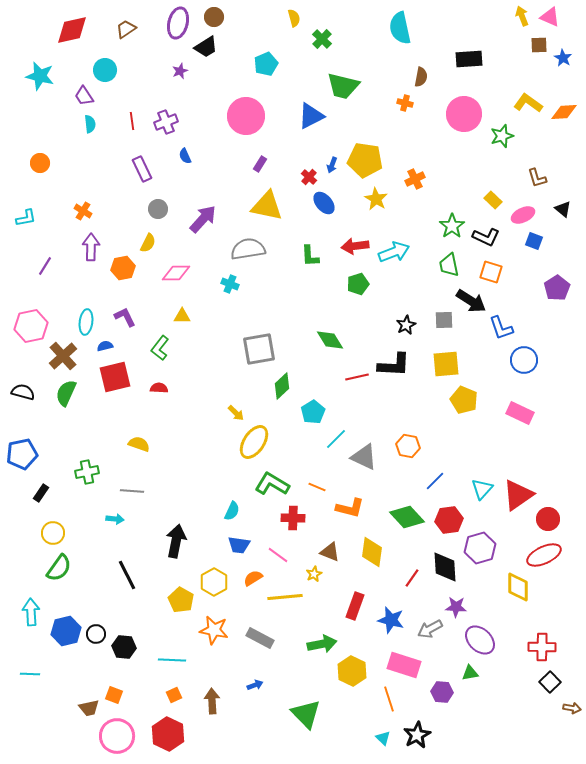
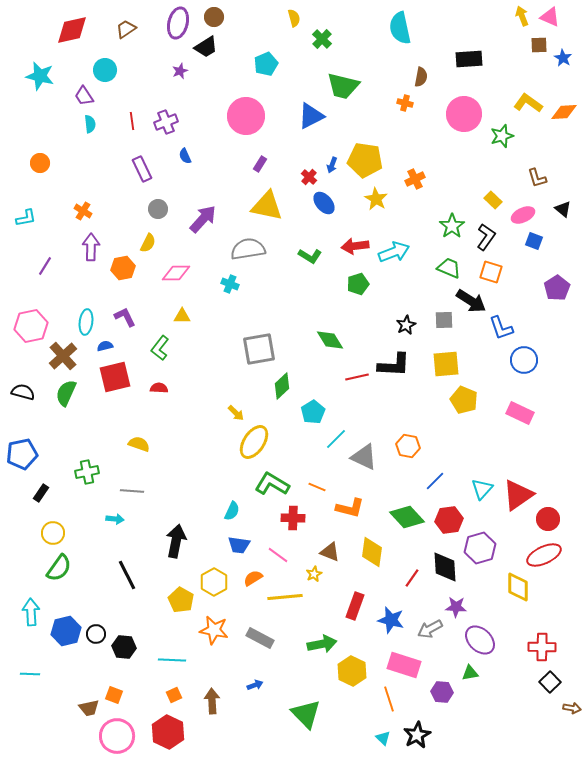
black L-shape at (486, 237): rotated 80 degrees counterclockwise
green L-shape at (310, 256): rotated 55 degrees counterclockwise
green trapezoid at (449, 265): moved 3 px down; rotated 125 degrees clockwise
red hexagon at (168, 734): moved 2 px up
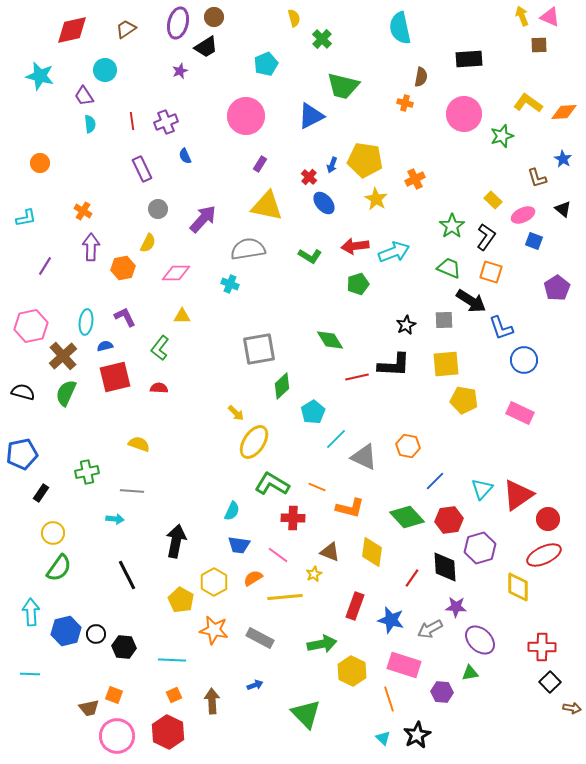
blue star at (563, 58): moved 101 px down
yellow pentagon at (464, 400): rotated 12 degrees counterclockwise
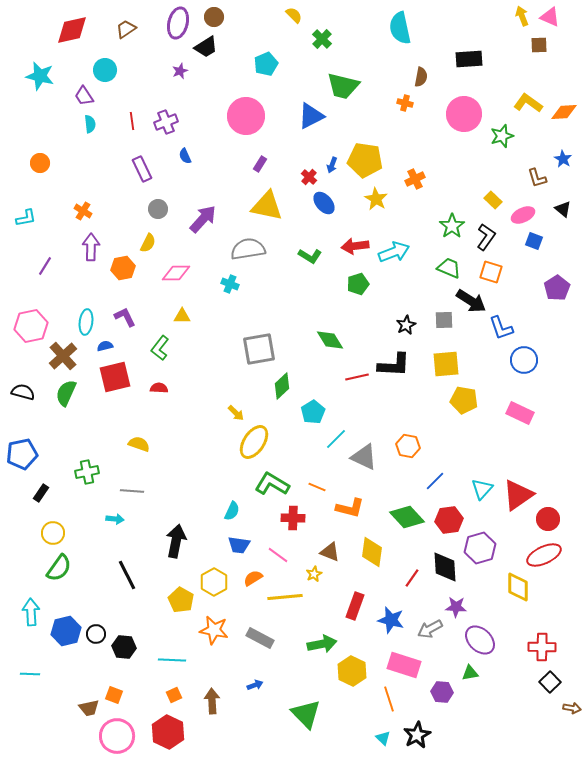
yellow semicircle at (294, 18): moved 3 px up; rotated 30 degrees counterclockwise
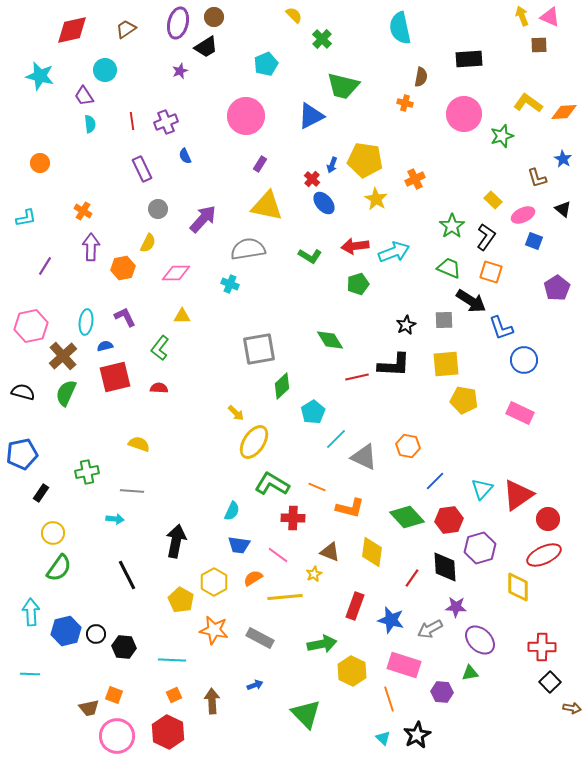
red cross at (309, 177): moved 3 px right, 2 px down
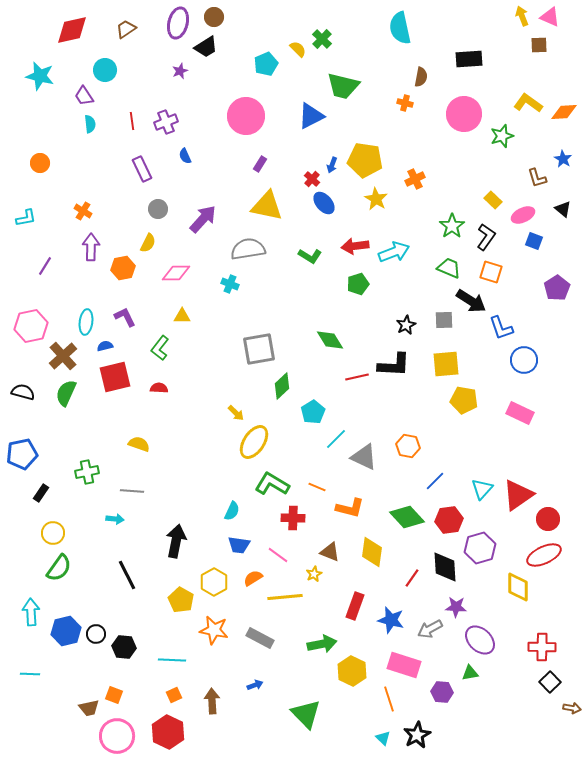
yellow semicircle at (294, 15): moved 4 px right, 34 px down
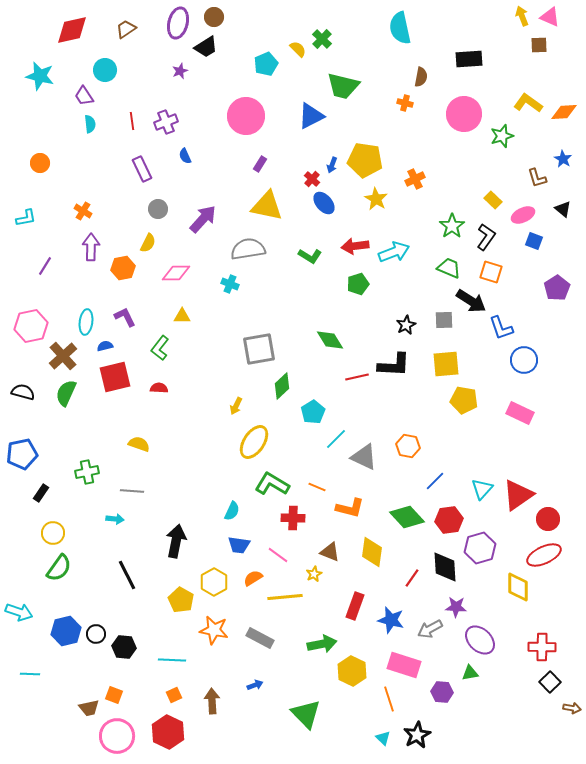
yellow arrow at (236, 413): moved 7 px up; rotated 72 degrees clockwise
cyan arrow at (31, 612): moved 12 px left; rotated 112 degrees clockwise
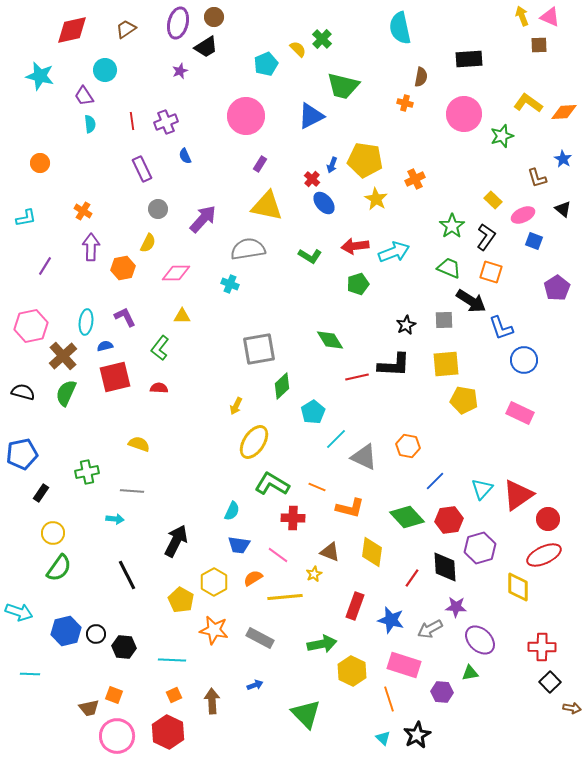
black arrow at (176, 541): rotated 16 degrees clockwise
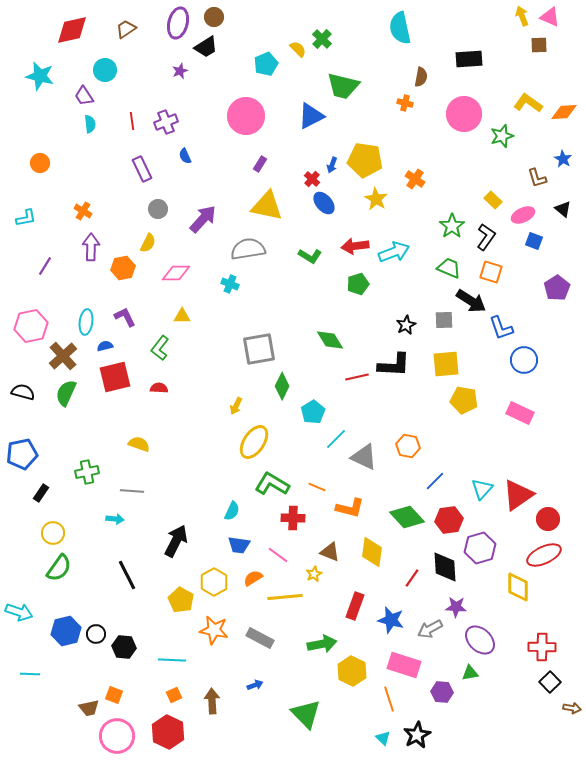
orange cross at (415, 179): rotated 30 degrees counterclockwise
green diamond at (282, 386): rotated 20 degrees counterclockwise
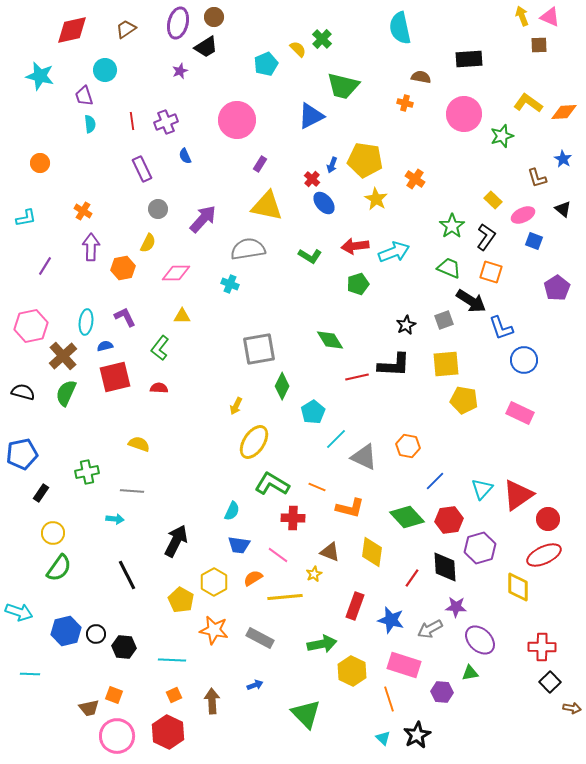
brown semicircle at (421, 77): rotated 90 degrees counterclockwise
purple trapezoid at (84, 96): rotated 15 degrees clockwise
pink circle at (246, 116): moved 9 px left, 4 px down
gray square at (444, 320): rotated 18 degrees counterclockwise
